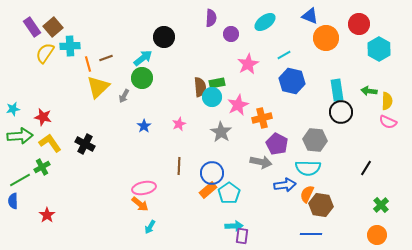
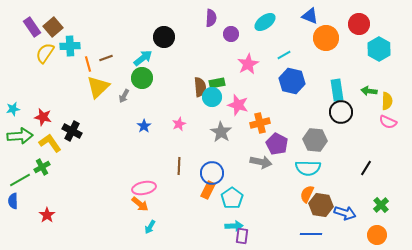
pink star at (238, 105): rotated 30 degrees counterclockwise
orange cross at (262, 118): moved 2 px left, 5 px down
black cross at (85, 144): moved 13 px left, 13 px up
blue arrow at (285, 185): moved 60 px right, 28 px down; rotated 25 degrees clockwise
orange rectangle at (208, 190): rotated 24 degrees counterclockwise
cyan pentagon at (229, 193): moved 3 px right, 5 px down
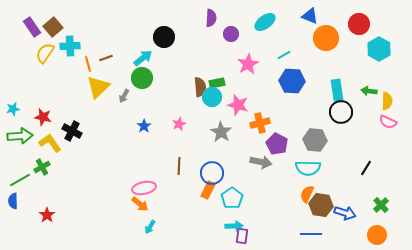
blue hexagon at (292, 81): rotated 10 degrees counterclockwise
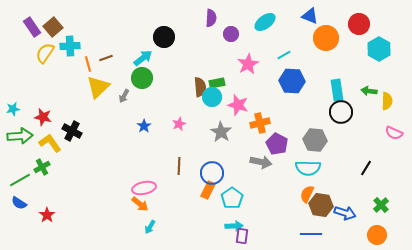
pink semicircle at (388, 122): moved 6 px right, 11 px down
blue semicircle at (13, 201): moved 6 px right, 2 px down; rotated 56 degrees counterclockwise
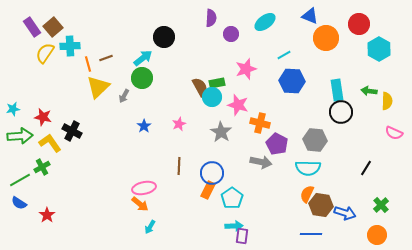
pink star at (248, 64): moved 2 px left, 5 px down; rotated 10 degrees clockwise
brown semicircle at (200, 87): rotated 24 degrees counterclockwise
orange cross at (260, 123): rotated 30 degrees clockwise
